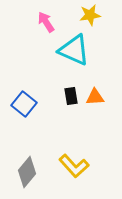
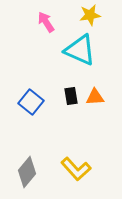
cyan triangle: moved 6 px right
blue square: moved 7 px right, 2 px up
yellow L-shape: moved 2 px right, 3 px down
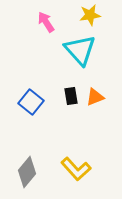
cyan triangle: rotated 24 degrees clockwise
orange triangle: rotated 18 degrees counterclockwise
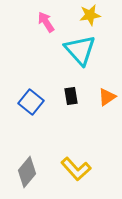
orange triangle: moved 12 px right; rotated 12 degrees counterclockwise
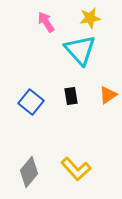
yellow star: moved 3 px down
orange triangle: moved 1 px right, 2 px up
gray diamond: moved 2 px right
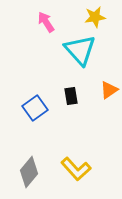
yellow star: moved 5 px right, 1 px up
orange triangle: moved 1 px right, 5 px up
blue square: moved 4 px right, 6 px down; rotated 15 degrees clockwise
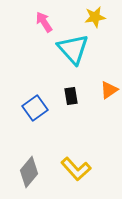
pink arrow: moved 2 px left
cyan triangle: moved 7 px left, 1 px up
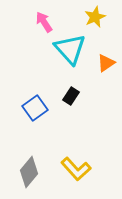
yellow star: rotated 15 degrees counterclockwise
cyan triangle: moved 3 px left
orange triangle: moved 3 px left, 27 px up
black rectangle: rotated 42 degrees clockwise
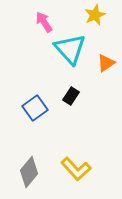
yellow star: moved 2 px up
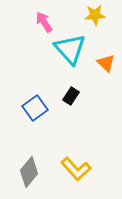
yellow star: rotated 20 degrees clockwise
orange triangle: rotated 42 degrees counterclockwise
